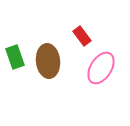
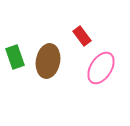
brown ellipse: rotated 16 degrees clockwise
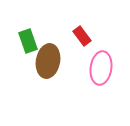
green rectangle: moved 13 px right, 16 px up
pink ellipse: rotated 24 degrees counterclockwise
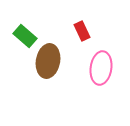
red rectangle: moved 5 px up; rotated 12 degrees clockwise
green rectangle: moved 3 px left, 5 px up; rotated 30 degrees counterclockwise
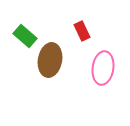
brown ellipse: moved 2 px right, 1 px up
pink ellipse: moved 2 px right
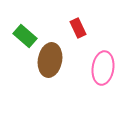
red rectangle: moved 4 px left, 3 px up
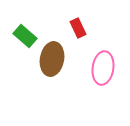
brown ellipse: moved 2 px right, 1 px up
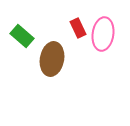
green rectangle: moved 3 px left
pink ellipse: moved 34 px up
